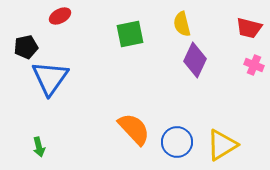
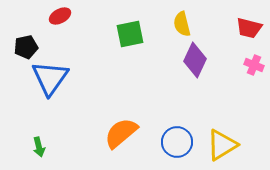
orange semicircle: moved 13 px left, 4 px down; rotated 87 degrees counterclockwise
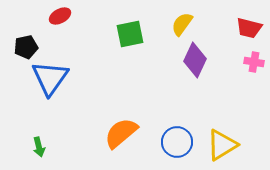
yellow semicircle: rotated 50 degrees clockwise
pink cross: moved 3 px up; rotated 12 degrees counterclockwise
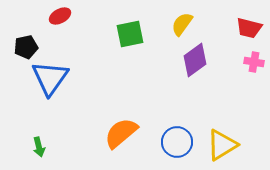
purple diamond: rotated 28 degrees clockwise
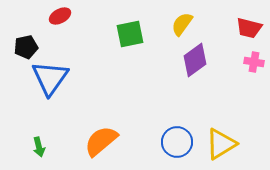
orange semicircle: moved 20 px left, 8 px down
yellow triangle: moved 1 px left, 1 px up
